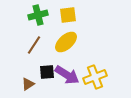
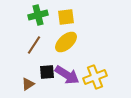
yellow square: moved 2 px left, 2 px down
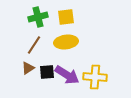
green cross: moved 2 px down
yellow ellipse: rotated 35 degrees clockwise
yellow cross: rotated 25 degrees clockwise
brown triangle: moved 16 px up
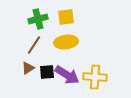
green cross: moved 2 px down
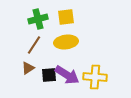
black square: moved 2 px right, 3 px down
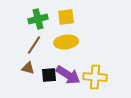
brown triangle: rotated 48 degrees clockwise
purple arrow: moved 1 px right
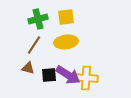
yellow cross: moved 9 px left, 1 px down
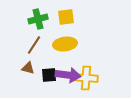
yellow ellipse: moved 1 px left, 2 px down
purple arrow: rotated 25 degrees counterclockwise
